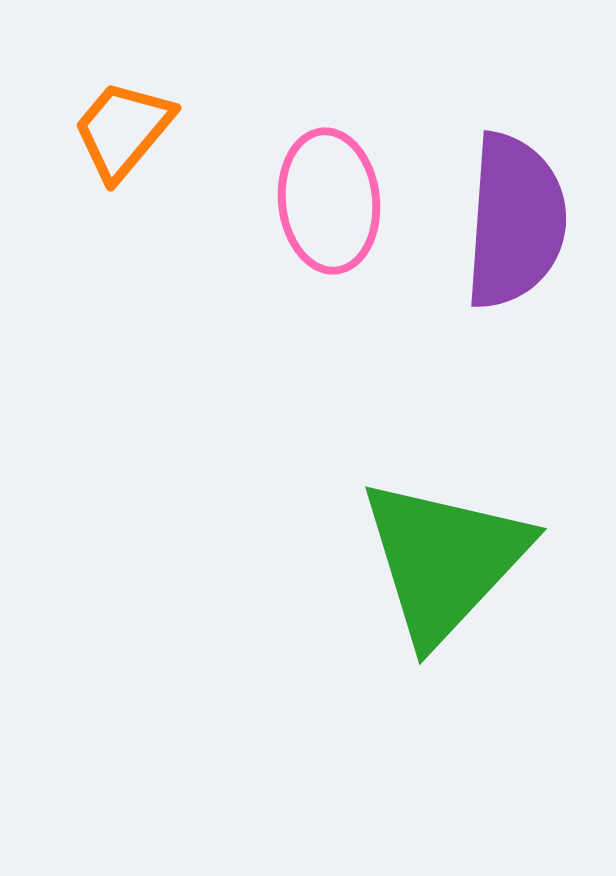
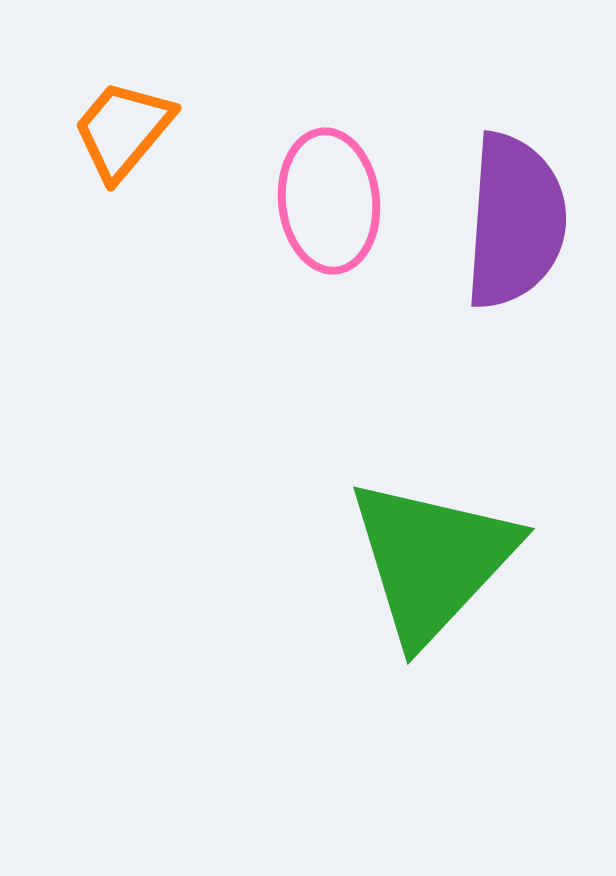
green triangle: moved 12 px left
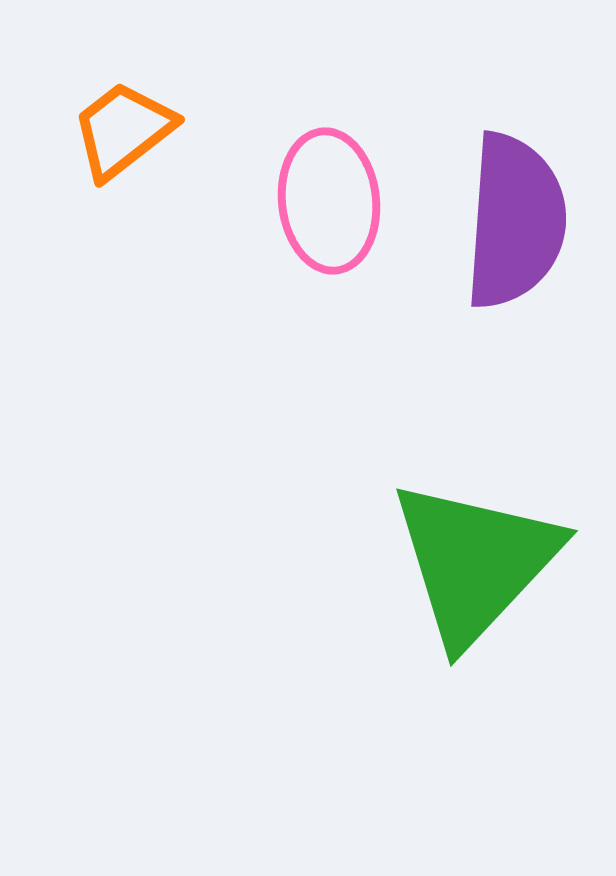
orange trapezoid: rotated 12 degrees clockwise
green triangle: moved 43 px right, 2 px down
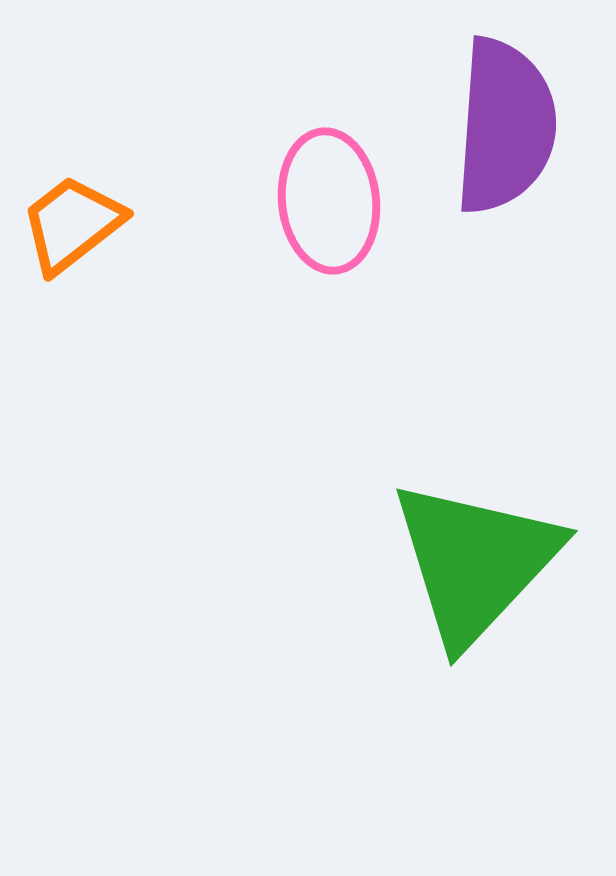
orange trapezoid: moved 51 px left, 94 px down
purple semicircle: moved 10 px left, 95 px up
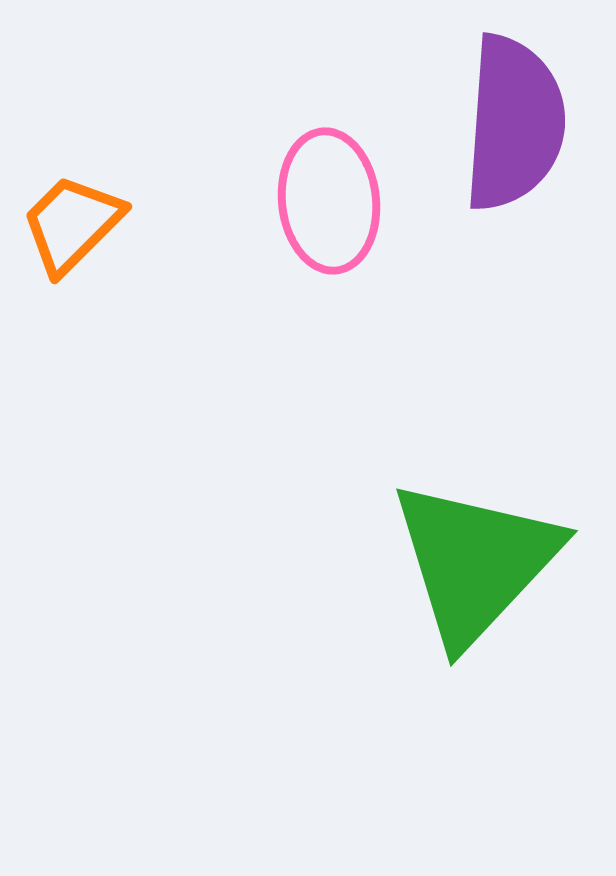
purple semicircle: moved 9 px right, 3 px up
orange trapezoid: rotated 7 degrees counterclockwise
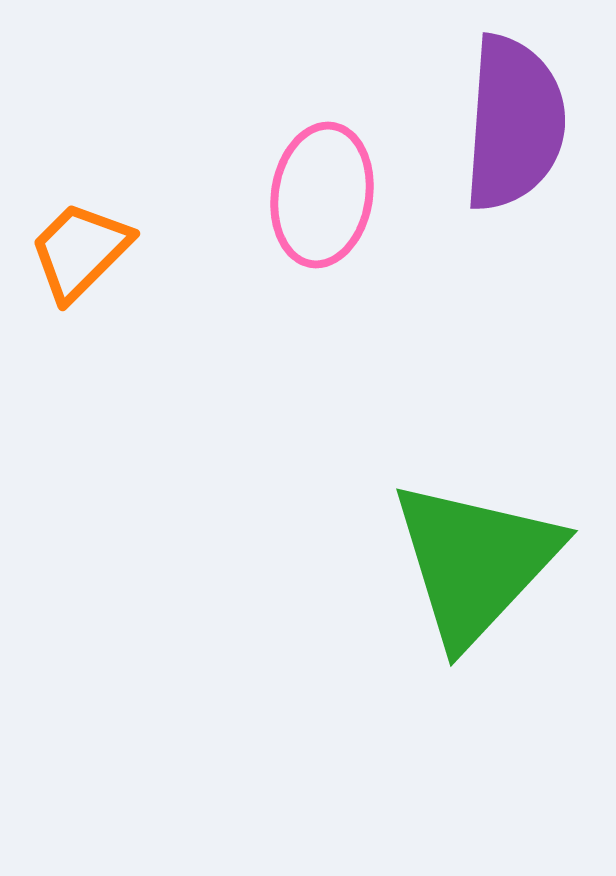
pink ellipse: moved 7 px left, 6 px up; rotated 15 degrees clockwise
orange trapezoid: moved 8 px right, 27 px down
